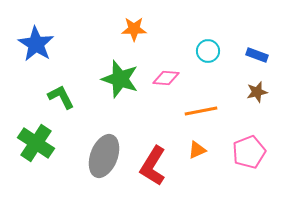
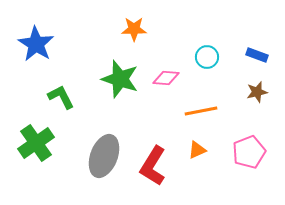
cyan circle: moved 1 px left, 6 px down
green cross: rotated 21 degrees clockwise
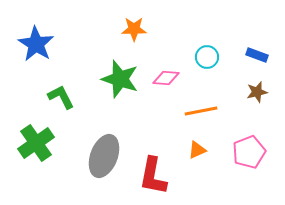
red L-shape: moved 10 px down; rotated 21 degrees counterclockwise
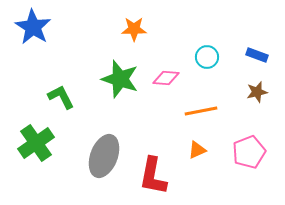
blue star: moved 3 px left, 17 px up
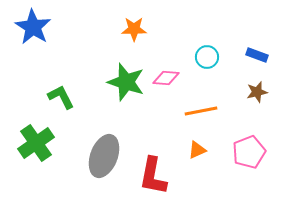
green star: moved 6 px right, 3 px down
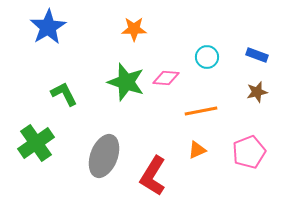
blue star: moved 15 px right; rotated 9 degrees clockwise
green L-shape: moved 3 px right, 3 px up
red L-shape: rotated 21 degrees clockwise
